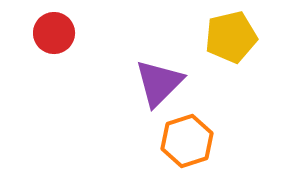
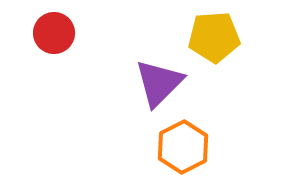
yellow pentagon: moved 17 px left; rotated 9 degrees clockwise
orange hexagon: moved 4 px left, 6 px down; rotated 9 degrees counterclockwise
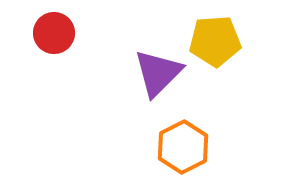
yellow pentagon: moved 1 px right, 4 px down
purple triangle: moved 1 px left, 10 px up
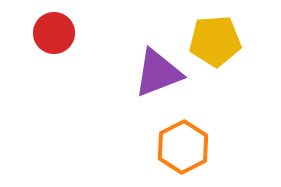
purple triangle: rotated 24 degrees clockwise
